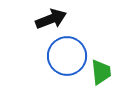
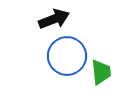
black arrow: moved 3 px right
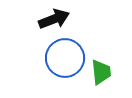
blue circle: moved 2 px left, 2 px down
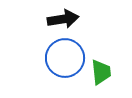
black arrow: moved 9 px right; rotated 12 degrees clockwise
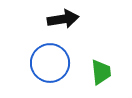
blue circle: moved 15 px left, 5 px down
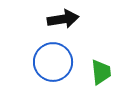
blue circle: moved 3 px right, 1 px up
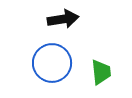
blue circle: moved 1 px left, 1 px down
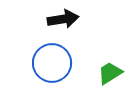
green trapezoid: moved 9 px right, 1 px down; rotated 116 degrees counterclockwise
